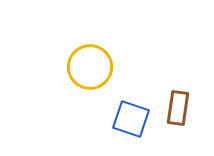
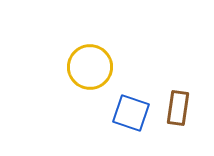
blue square: moved 6 px up
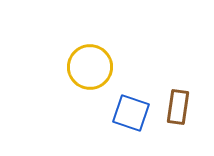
brown rectangle: moved 1 px up
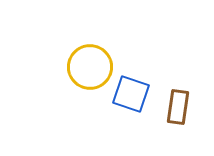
blue square: moved 19 px up
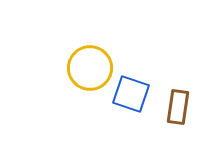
yellow circle: moved 1 px down
